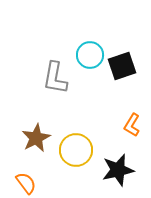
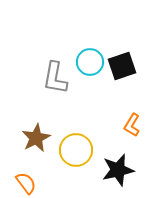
cyan circle: moved 7 px down
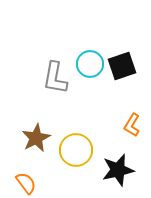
cyan circle: moved 2 px down
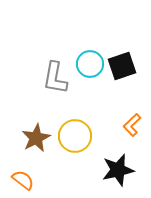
orange L-shape: rotated 15 degrees clockwise
yellow circle: moved 1 px left, 14 px up
orange semicircle: moved 3 px left, 3 px up; rotated 15 degrees counterclockwise
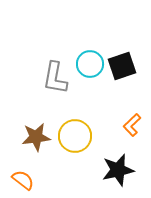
brown star: moved 1 px up; rotated 20 degrees clockwise
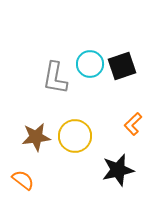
orange L-shape: moved 1 px right, 1 px up
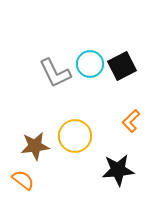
black square: rotated 8 degrees counterclockwise
gray L-shape: moved 5 px up; rotated 36 degrees counterclockwise
orange L-shape: moved 2 px left, 3 px up
brown star: moved 1 px left, 9 px down
black star: rotated 8 degrees clockwise
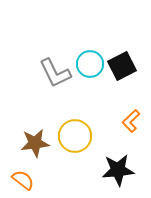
brown star: moved 3 px up
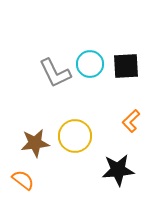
black square: moved 4 px right; rotated 24 degrees clockwise
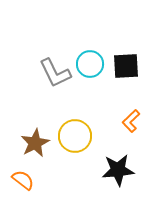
brown star: rotated 20 degrees counterclockwise
